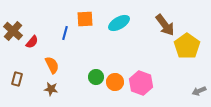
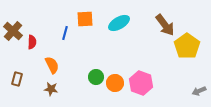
red semicircle: rotated 40 degrees counterclockwise
orange circle: moved 1 px down
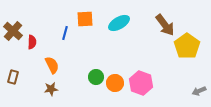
brown rectangle: moved 4 px left, 2 px up
brown star: rotated 16 degrees counterclockwise
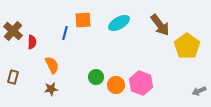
orange square: moved 2 px left, 1 px down
brown arrow: moved 5 px left
orange circle: moved 1 px right, 2 px down
